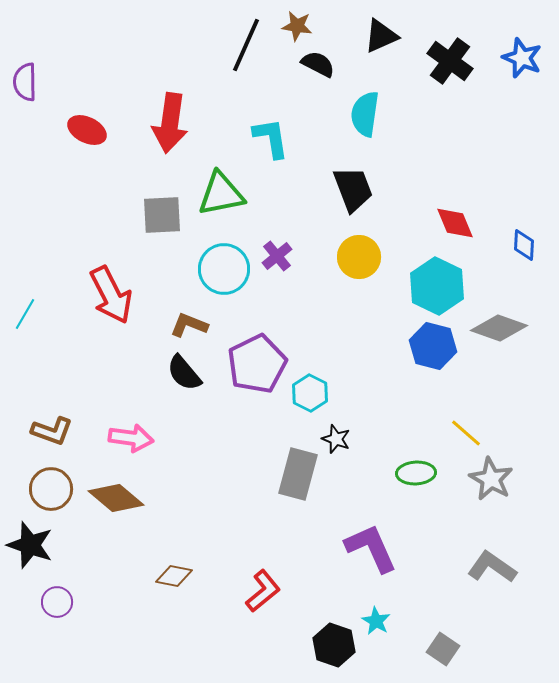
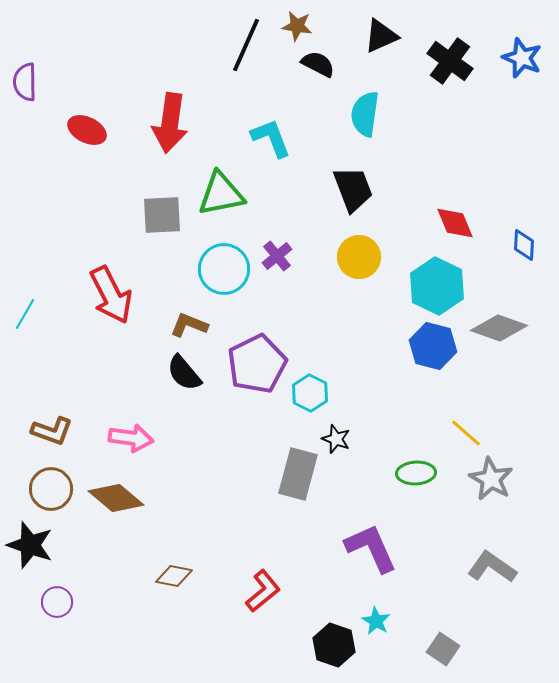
cyan L-shape at (271, 138): rotated 12 degrees counterclockwise
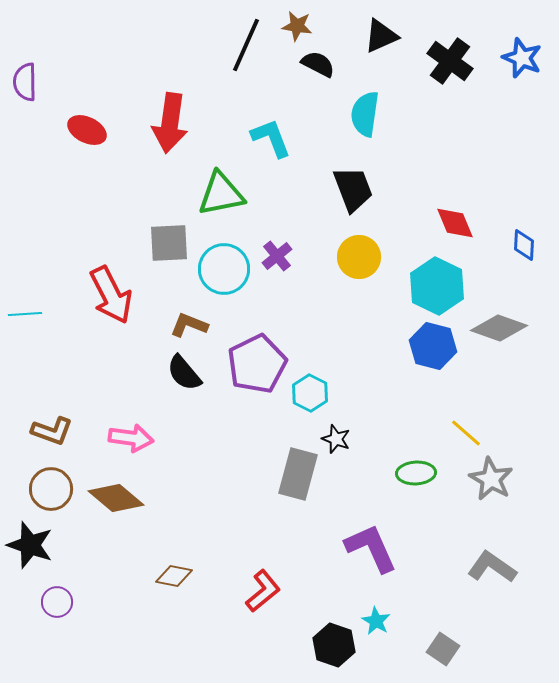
gray square at (162, 215): moved 7 px right, 28 px down
cyan line at (25, 314): rotated 56 degrees clockwise
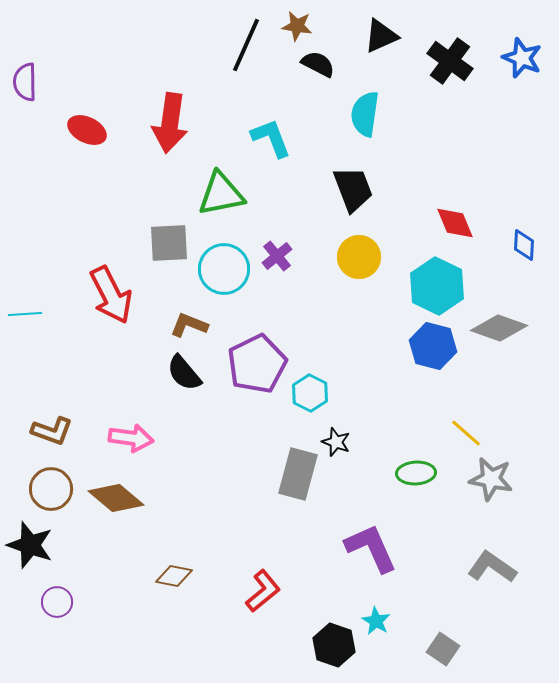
black star at (336, 439): moved 3 px down
gray star at (491, 479): rotated 18 degrees counterclockwise
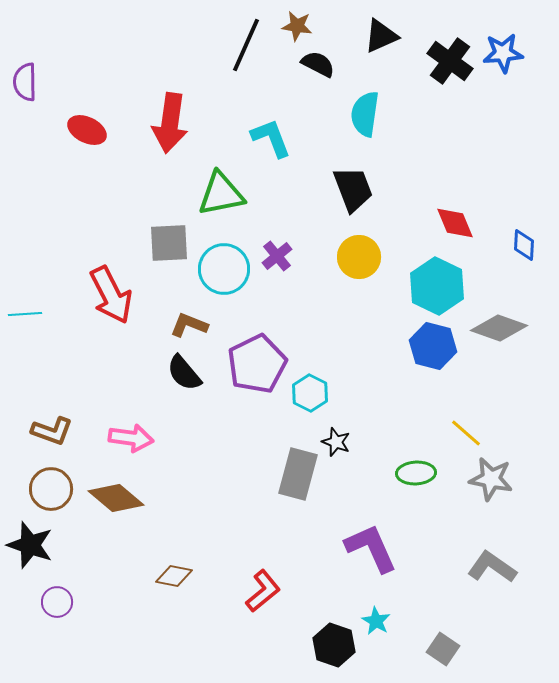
blue star at (522, 58): moved 19 px left, 5 px up; rotated 27 degrees counterclockwise
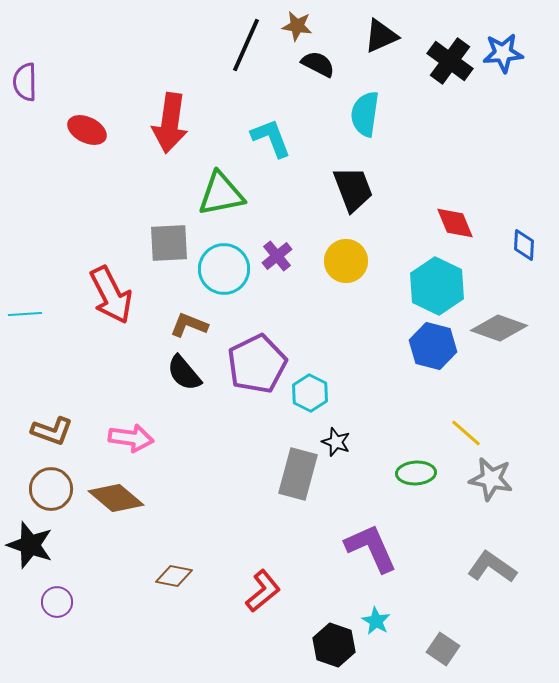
yellow circle at (359, 257): moved 13 px left, 4 px down
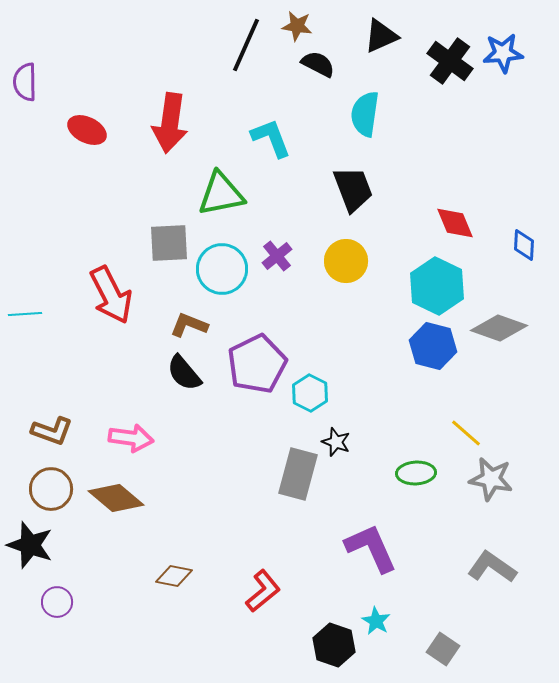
cyan circle at (224, 269): moved 2 px left
